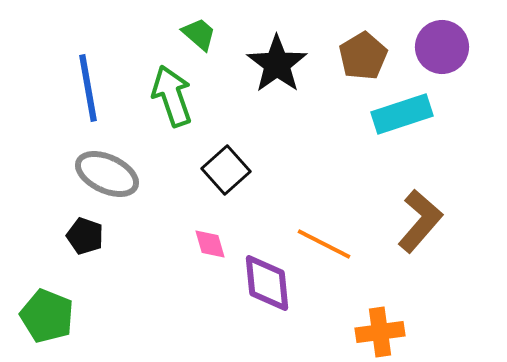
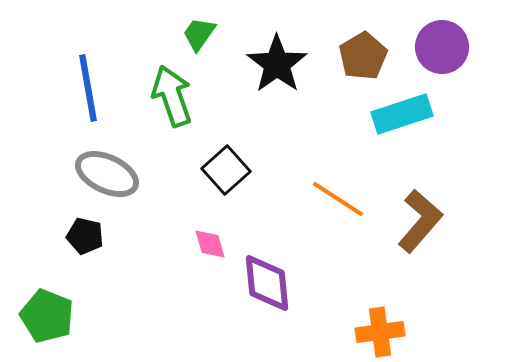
green trapezoid: rotated 96 degrees counterclockwise
black pentagon: rotated 6 degrees counterclockwise
orange line: moved 14 px right, 45 px up; rotated 6 degrees clockwise
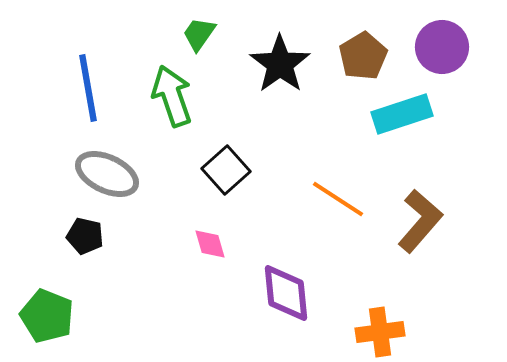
black star: moved 3 px right
purple diamond: moved 19 px right, 10 px down
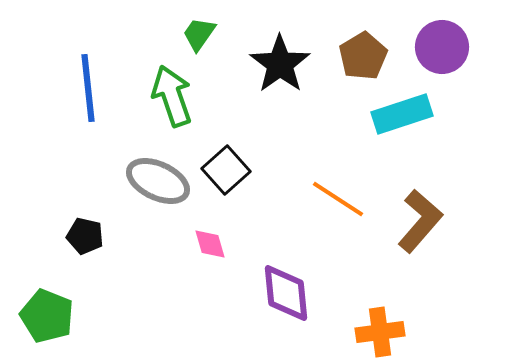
blue line: rotated 4 degrees clockwise
gray ellipse: moved 51 px right, 7 px down
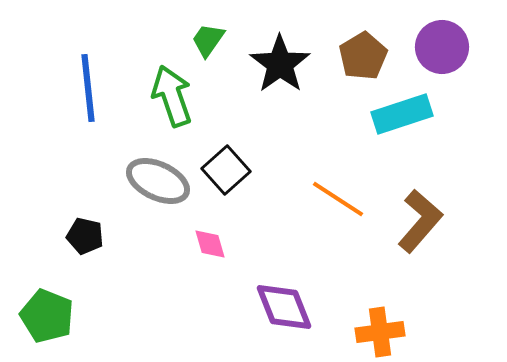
green trapezoid: moved 9 px right, 6 px down
purple diamond: moved 2 px left, 14 px down; rotated 16 degrees counterclockwise
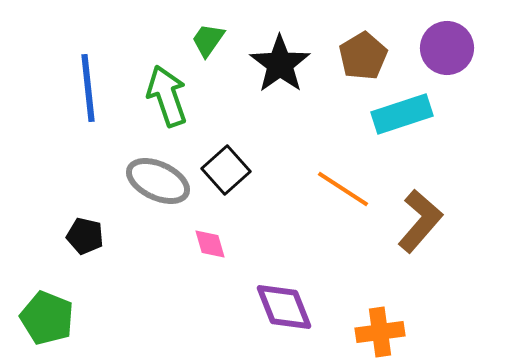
purple circle: moved 5 px right, 1 px down
green arrow: moved 5 px left
orange line: moved 5 px right, 10 px up
green pentagon: moved 2 px down
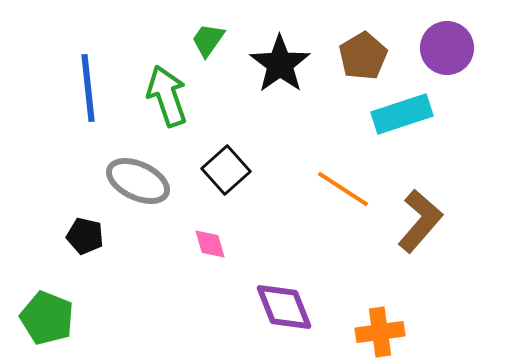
gray ellipse: moved 20 px left
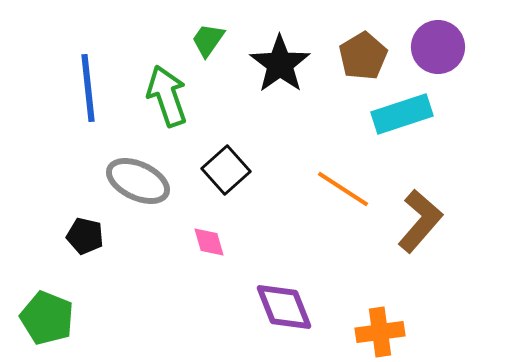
purple circle: moved 9 px left, 1 px up
pink diamond: moved 1 px left, 2 px up
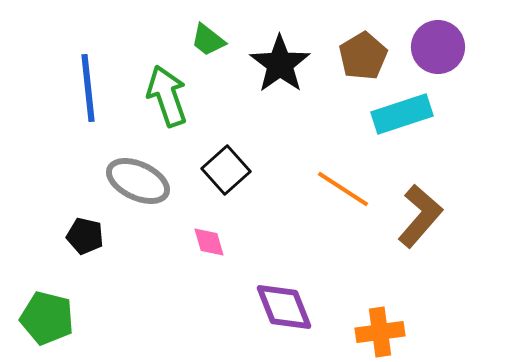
green trapezoid: rotated 87 degrees counterclockwise
brown L-shape: moved 5 px up
green pentagon: rotated 8 degrees counterclockwise
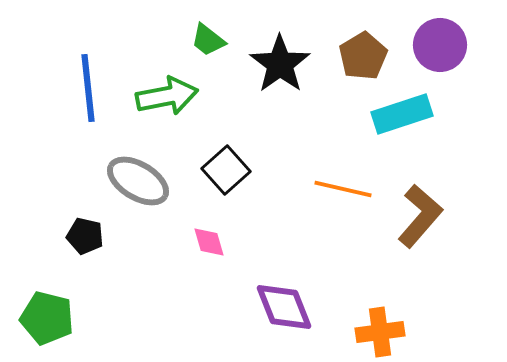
purple circle: moved 2 px right, 2 px up
green arrow: rotated 98 degrees clockwise
gray ellipse: rotated 6 degrees clockwise
orange line: rotated 20 degrees counterclockwise
